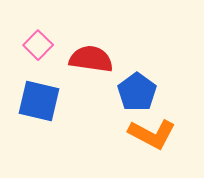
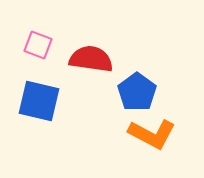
pink square: rotated 24 degrees counterclockwise
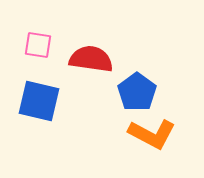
pink square: rotated 12 degrees counterclockwise
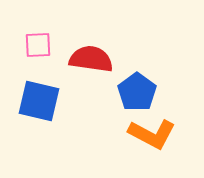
pink square: rotated 12 degrees counterclockwise
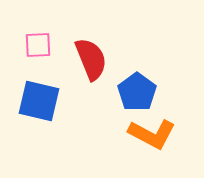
red semicircle: rotated 60 degrees clockwise
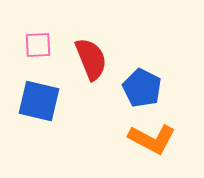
blue pentagon: moved 5 px right, 4 px up; rotated 9 degrees counterclockwise
orange L-shape: moved 5 px down
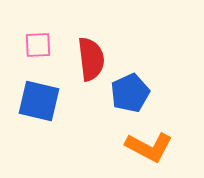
red semicircle: rotated 15 degrees clockwise
blue pentagon: moved 12 px left, 5 px down; rotated 21 degrees clockwise
orange L-shape: moved 3 px left, 8 px down
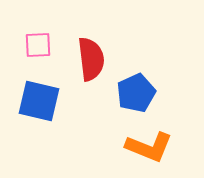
blue pentagon: moved 6 px right
orange L-shape: rotated 6 degrees counterclockwise
